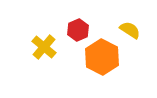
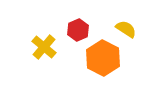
yellow semicircle: moved 4 px left, 1 px up
orange hexagon: moved 1 px right, 1 px down
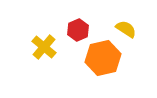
orange hexagon: rotated 20 degrees clockwise
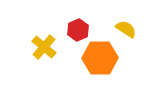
orange hexagon: moved 3 px left; rotated 12 degrees clockwise
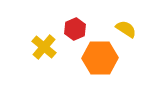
red hexagon: moved 3 px left, 1 px up
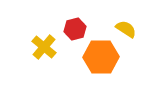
red hexagon: rotated 10 degrees clockwise
orange hexagon: moved 1 px right, 1 px up
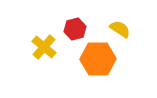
yellow semicircle: moved 6 px left
orange hexagon: moved 3 px left, 2 px down
